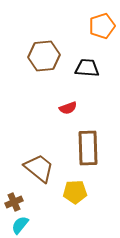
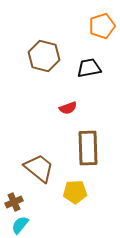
brown hexagon: rotated 20 degrees clockwise
black trapezoid: moved 2 px right; rotated 15 degrees counterclockwise
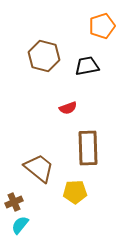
black trapezoid: moved 2 px left, 2 px up
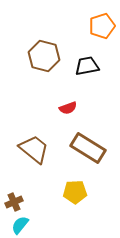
brown rectangle: rotated 56 degrees counterclockwise
brown trapezoid: moved 5 px left, 19 px up
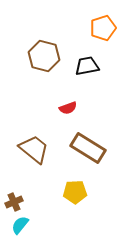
orange pentagon: moved 1 px right, 2 px down
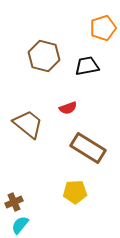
brown trapezoid: moved 6 px left, 25 px up
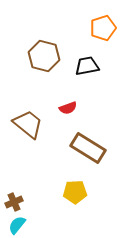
cyan semicircle: moved 3 px left
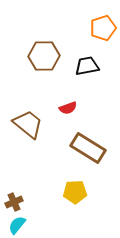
brown hexagon: rotated 16 degrees counterclockwise
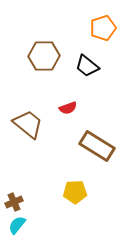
black trapezoid: rotated 130 degrees counterclockwise
brown rectangle: moved 9 px right, 2 px up
